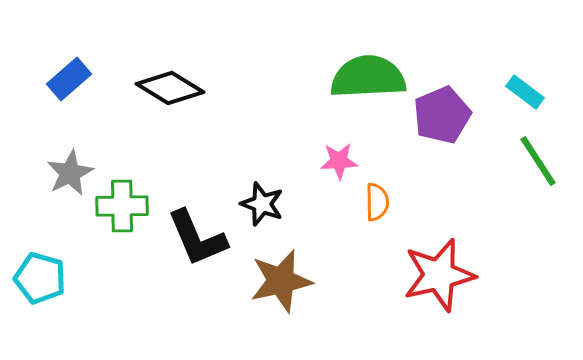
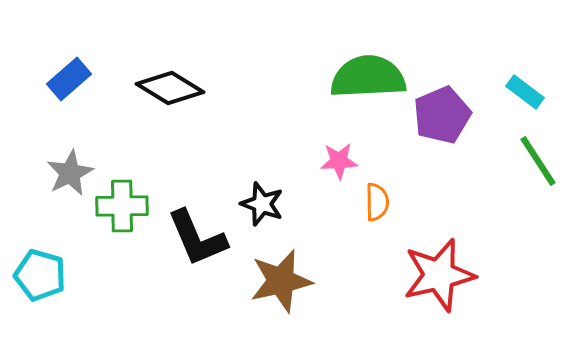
cyan pentagon: moved 3 px up
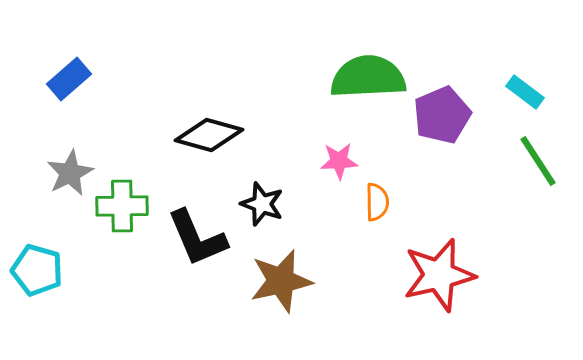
black diamond: moved 39 px right, 47 px down; rotated 16 degrees counterclockwise
cyan pentagon: moved 3 px left, 5 px up
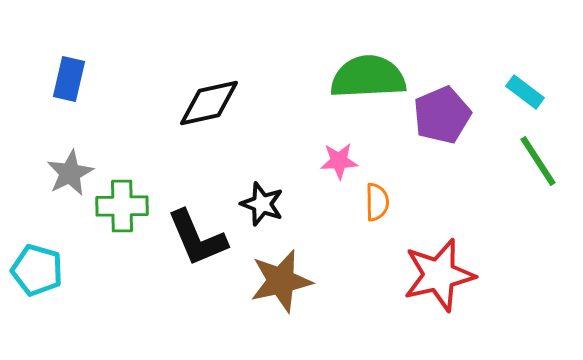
blue rectangle: rotated 36 degrees counterclockwise
black diamond: moved 32 px up; rotated 28 degrees counterclockwise
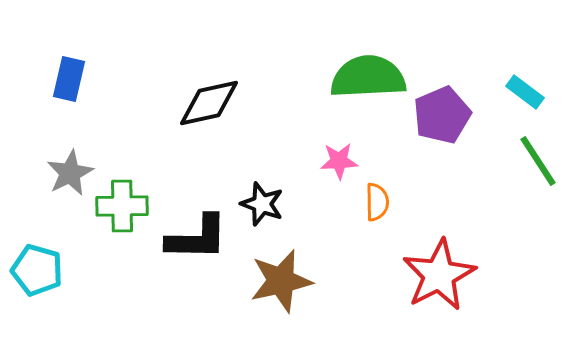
black L-shape: rotated 66 degrees counterclockwise
red star: rotated 14 degrees counterclockwise
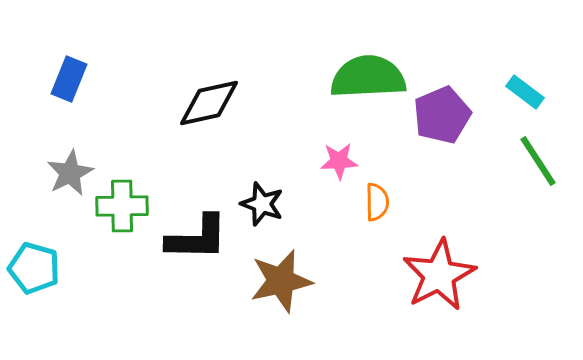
blue rectangle: rotated 9 degrees clockwise
cyan pentagon: moved 3 px left, 2 px up
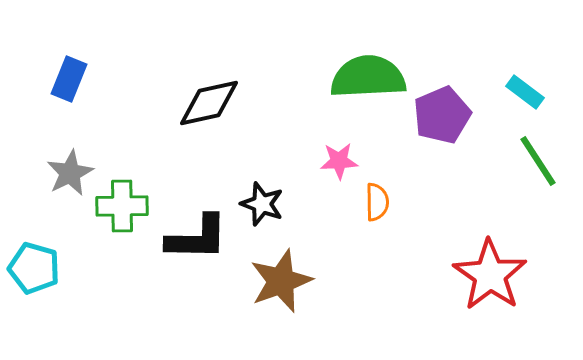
red star: moved 51 px right; rotated 10 degrees counterclockwise
brown star: rotated 8 degrees counterclockwise
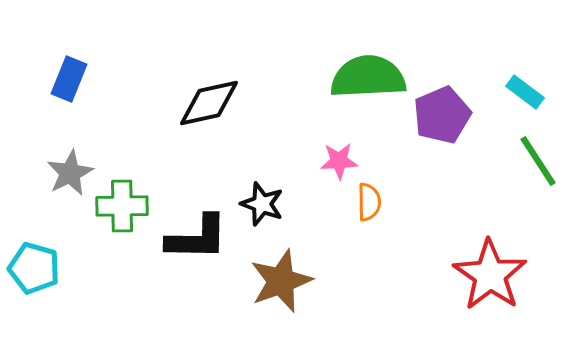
orange semicircle: moved 8 px left
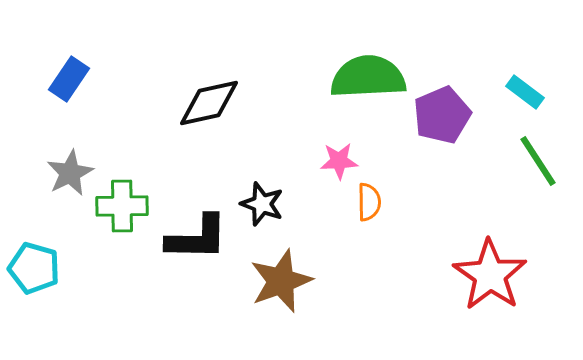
blue rectangle: rotated 12 degrees clockwise
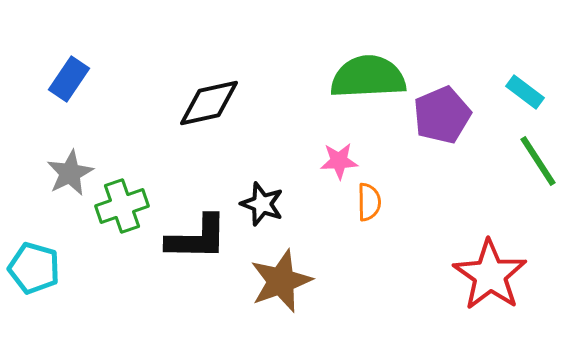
green cross: rotated 18 degrees counterclockwise
